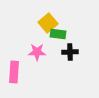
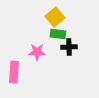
yellow square: moved 7 px right, 6 px up
black cross: moved 1 px left, 5 px up
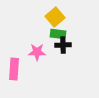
black cross: moved 6 px left, 2 px up
pink rectangle: moved 3 px up
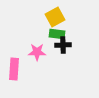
yellow square: rotated 12 degrees clockwise
green rectangle: moved 1 px left
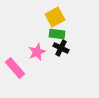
black cross: moved 2 px left, 3 px down; rotated 28 degrees clockwise
pink star: rotated 24 degrees counterclockwise
pink rectangle: moved 1 px right, 1 px up; rotated 45 degrees counterclockwise
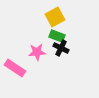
green rectangle: moved 2 px down; rotated 14 degrees clockwise
pink star: rotated 18 degrees clockwise
pink rectangle: rotated 15 degrees counterclockwise
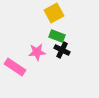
yellow square: moved 1 px left, 4 px up
black cross: moved 1 px right, 2 px down
pink rectangle: moved 1 px up
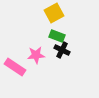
pink star: moved 1 px left, 3 px down
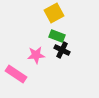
pink rectangle: moved 1 px right, 7 px down
